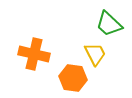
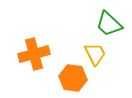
orange cross: rotated 28 degrees counterclockwise
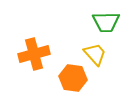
green trapezoid: moved 3 px left, 2 px up; rotated 44 degrees counterclockwise
yellow trapezoid: rotated 15 degrees counterclockwise
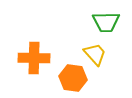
orange cross: moved 4 px down; rotated 16 degrees clockwise
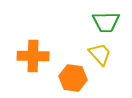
yellow trapezoid: moved 5 px right
orange cross: moved 1 px left, 2 px up
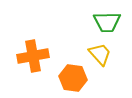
green trapezoid: moved 1 px right
orange cross: rotated 12 degrees counterclockwise
